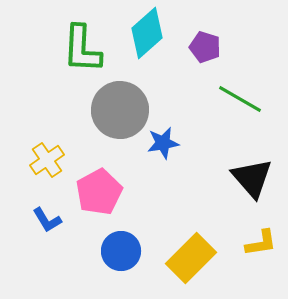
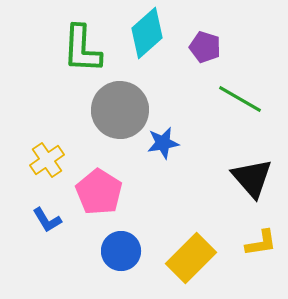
pink pentagon: rotated 12 degrees counterclockwise
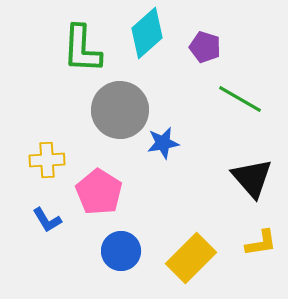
yellow cross: rotated 32 degrees clockwise
